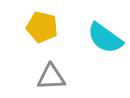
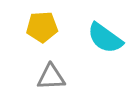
yellow pentagon: rotated 16 degrees counterclockwise
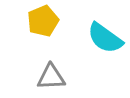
yellow pentagon: moved 1 px right, 6 px up; rotated 20 degrees counterclockwise
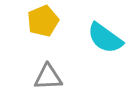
gray triangle: moved 3 px left
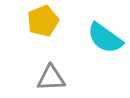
gray triangle: moved 3 px right, 1 px down
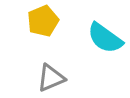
gray triangle: rotated 20 degrees counterclockwise
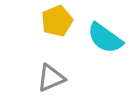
yellow pentagon: moved 14 px right
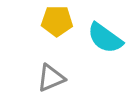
yellow pentagon: rotated 24 degrees clockwise
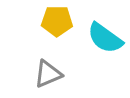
gray triangle: moved 3 px left, 4 px up
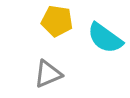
yellow pentagon: rotated 8 degrees clockwise
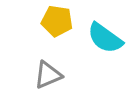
gray triangle: moved 1 px down
